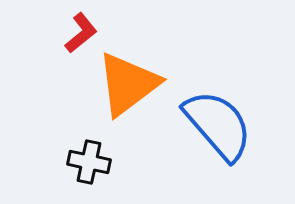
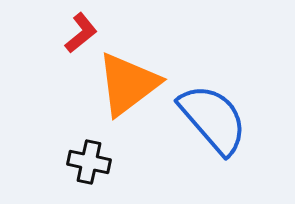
blue semicircle: moved 5 px left, 6 px up
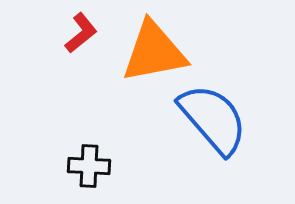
orange triangle: moved 26 px right, 32 px up; rotated 26 degrees clockwise
black cross: moved 4 px down; rotated 9 degrees counterclockwise
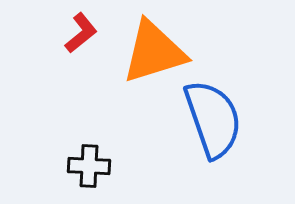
orange triangle: rotated 6 degrees counterclockwise
blue semicircle: rotated 22 degrees clockwise
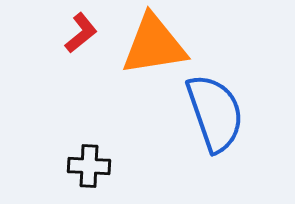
orange triangle: moved 7 px up; rotated 8 degrees clockwise
blue semicircle: moved 2 px right, 6 px up
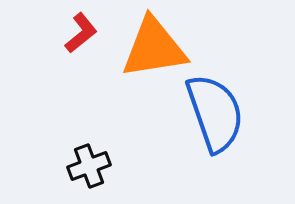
orange triangle: moved 3 px down
black cross: rotated 24 degrees counterclockwise
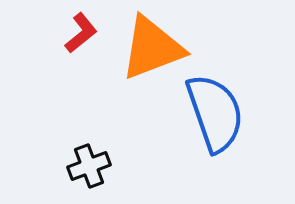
orange triangle: moved 2 px left; rotated 12 degrees counterclockwise
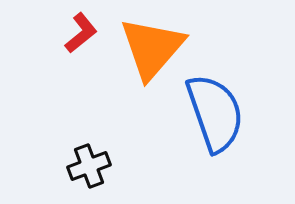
orange triangle: rotated 28 degrees counterclockwise
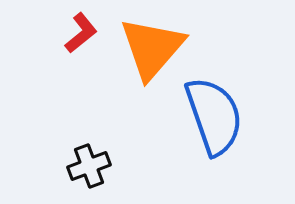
blue semicircle: moved 1 px left, 3 px down
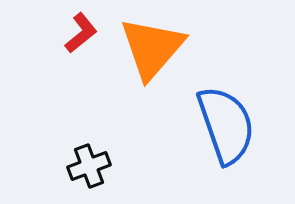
blue semicircle: moved 12 px right, 9 px down
